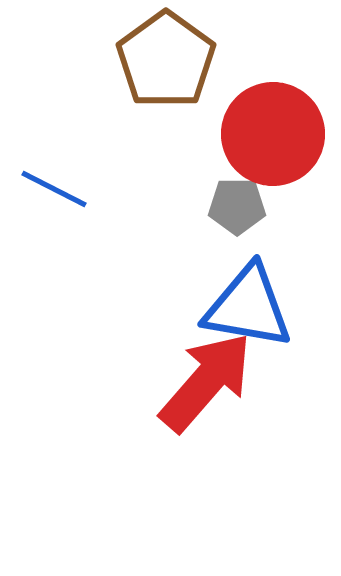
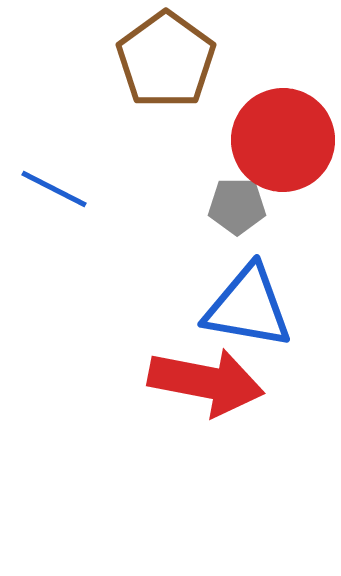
red circle: moved 10 px right, 6 px down
red arrow: rotated 60 degrees clockwise
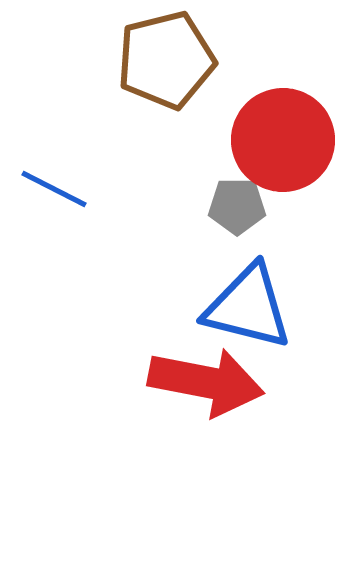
brown pentagon: rotated 22 degrees clockwise
blue triangle: rotated 4 degrees clockwise
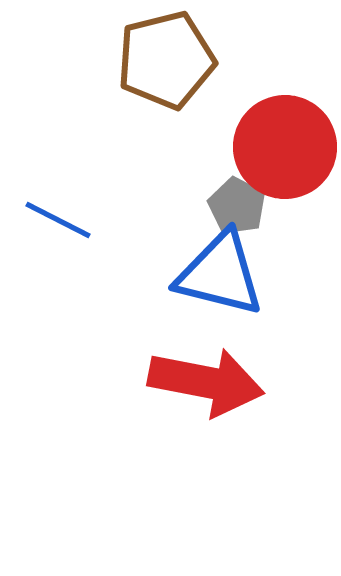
red circle: moved 2 px right, 7 px down
blue line: moved 4 px right, 31 px down
gray pentagon: rotated 28 degrees clockwise
blue triangle: moved 28 px left, 33 px up
